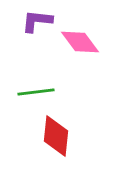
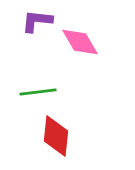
pink diamond: rotated 6 degrees clockwise
green line: moved 2 px right
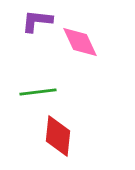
pink diamond: rotated 6 degrees clockwise
red diamond: moved 2 px right
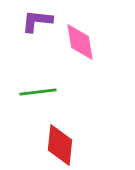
pink diamond: rotated 15 degrees clockwise
red diamond: moved 2 px right, 9 px down
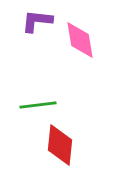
pink diamond: moved 2 px up
green line: moved 13 px down
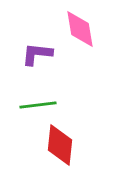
purple L-shape: moved 33 px down
pink diamond: moved 11 px up
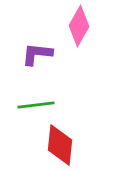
pink diamond: moved 1 px left, 3 px up; rotated 39 degrees clockwise
green line: moved 2 px left
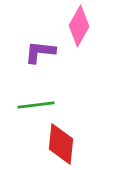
purple L-shape: moved 3 px right, 2 px up
red diamond: moved 1 px right, 1 px up
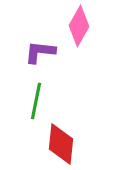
green line: moved 4 px up; rotated 72 degrees counterclockwise
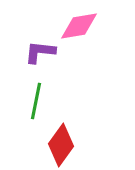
pink diamond: rotated 51 degrees clockwise
red diamond: moved 1 px down; rotated 30 degrees clockwise
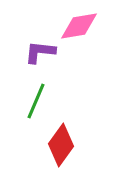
green line: rotated 12 degrees clockwise
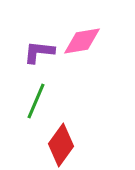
pink diamond: moved 3 px right, 15 px down
purple L-shape: moved 1 px left
